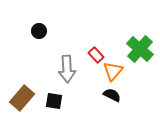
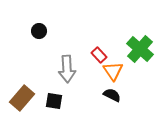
red rectangle: moved 3 px right
orange triangle: rotated 15 degrees counterclockwise
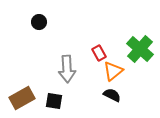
black circle: moved 9 px up
red rectangle: moved 2 px up; rotated 14 degrees clockwise
orange triangle: rotated 25 degrees clockwise
brown rectangle: rotated 20 degrees clockwise
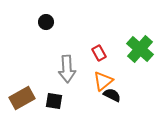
black circle: moved 7 px right
orange triangle: moved 10 px left, 10 px down
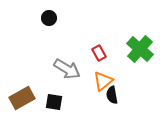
black circle: moved 3 px right, 4 px up
gray arrow: rotated 56 degrees counterclockwise
black semicircle: rotated 126 degrees counterclockwise
black square: moved 1 px down
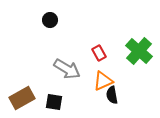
black circle: moved 1 px right, 2 px down
green cross: moved 1 px left, 2 px down
orange triangle: rotated 15 degrees clockwise
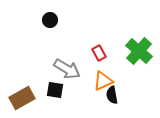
black square: moved 1 px right, 12 px up
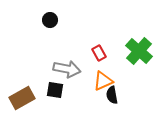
gray arrow: rotated 20 degrees counterclockwise
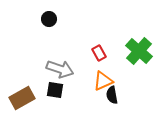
black circle: moved 1 px left, 1 px up
gray arrow: moved 7 px left; rotated 8 degrees clockwise
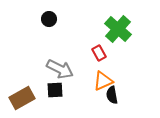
green cross: moved 21 px left, 22 px up
gray arrow: rotated 8 degrees clockwise
black square: rotated 12 degrees counterclockwise
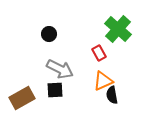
black circle: moved 15 px down
